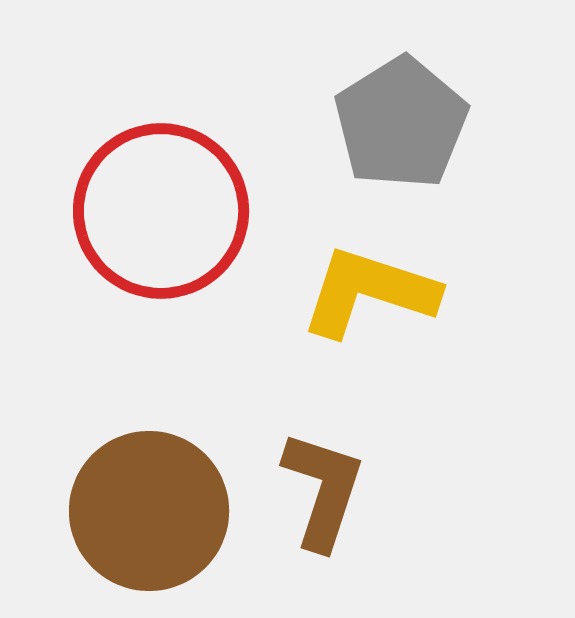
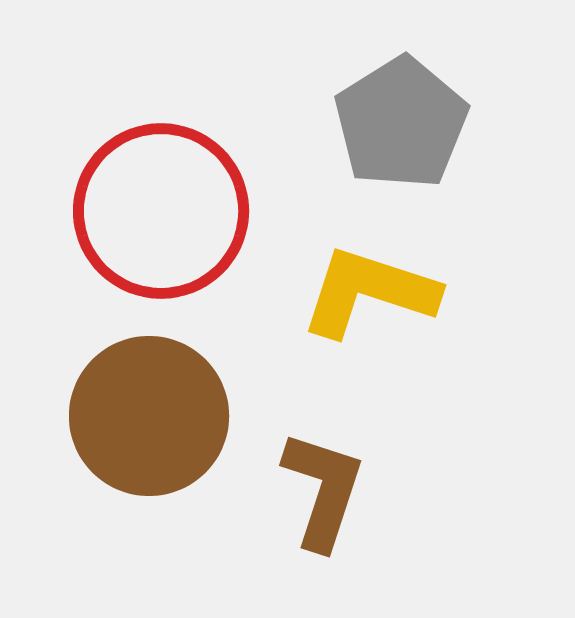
brown circle: moved 95 px up
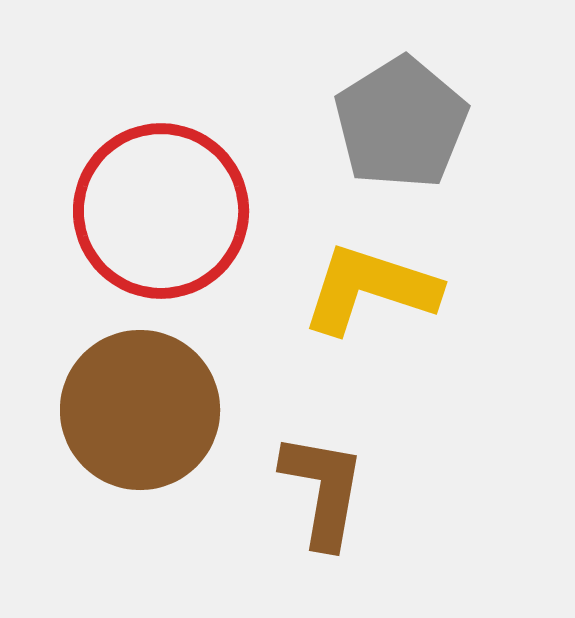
yellow L-shape: moved 1 px right, 3 px up
brown circle: moved 9 px left, 6 px up
brown L-shape: rotated 8 degrees counterclockwise
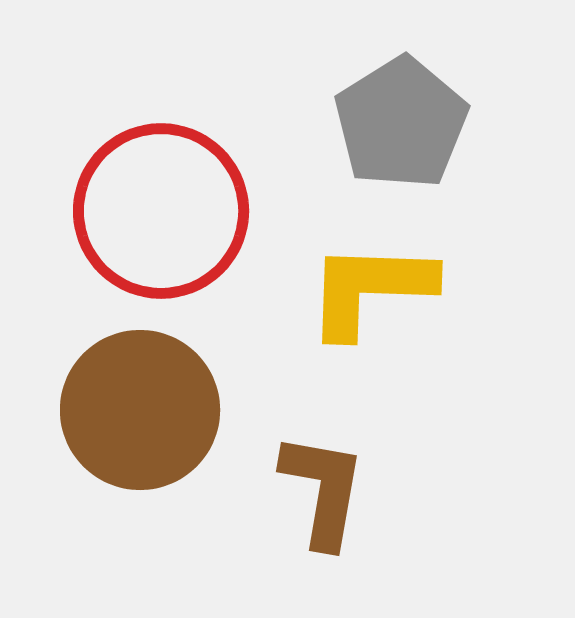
yellow L-shape: rotated 16 degrees counterclockwise
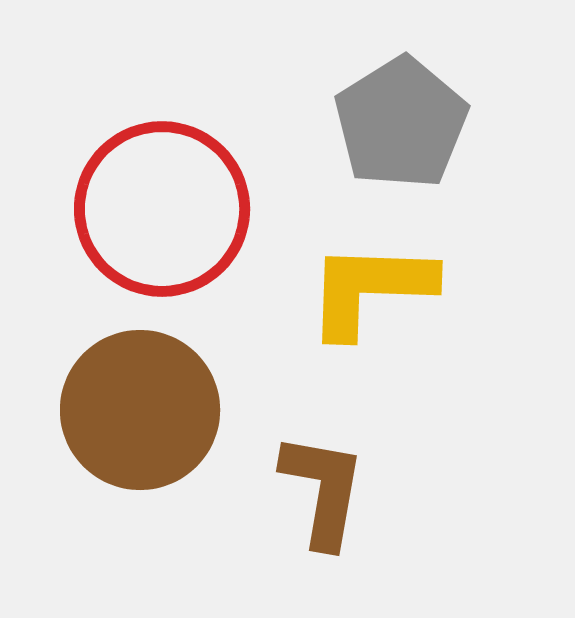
red circle: moved 1 px right, 2 px up
